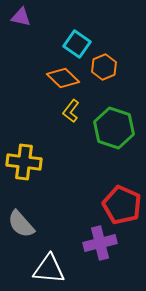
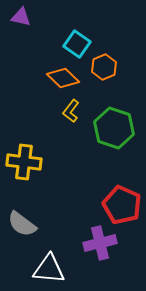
gray semicircle: moved 1 px right; rotated 12 degrees counterclockwise
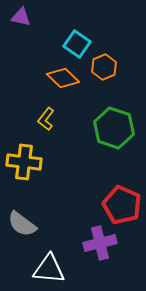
yellow L-shape: moved 25 px left, 8 px down
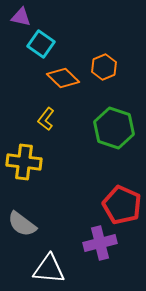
cyan square: moved 36 px left
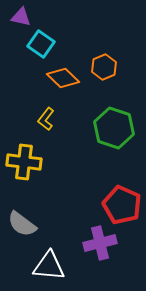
white triangle: moved 3 px up
